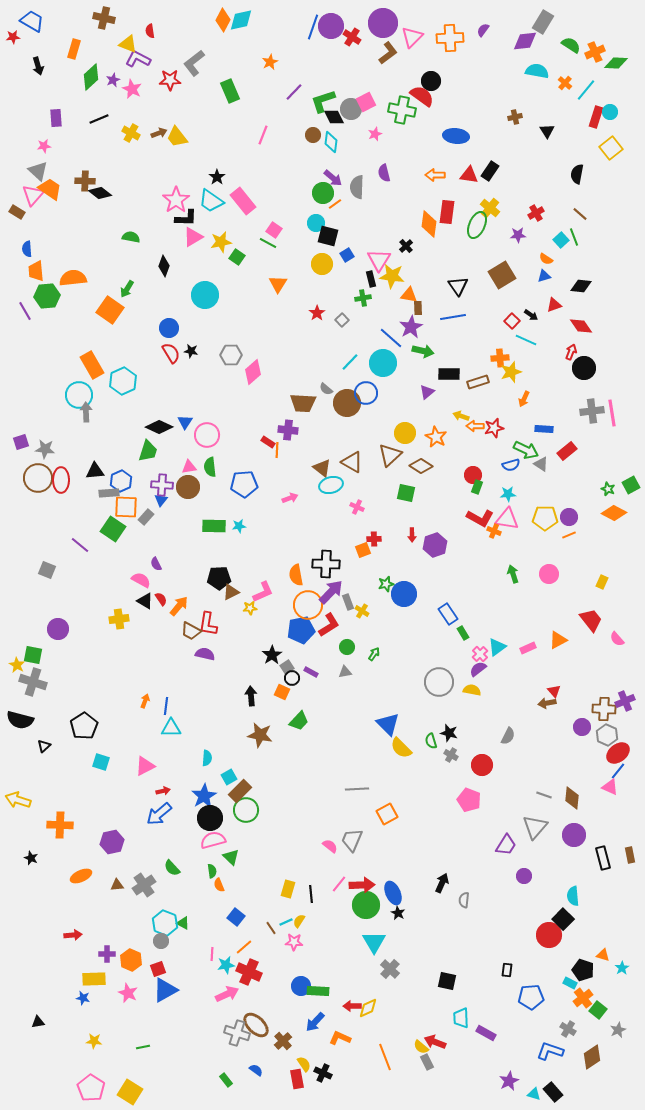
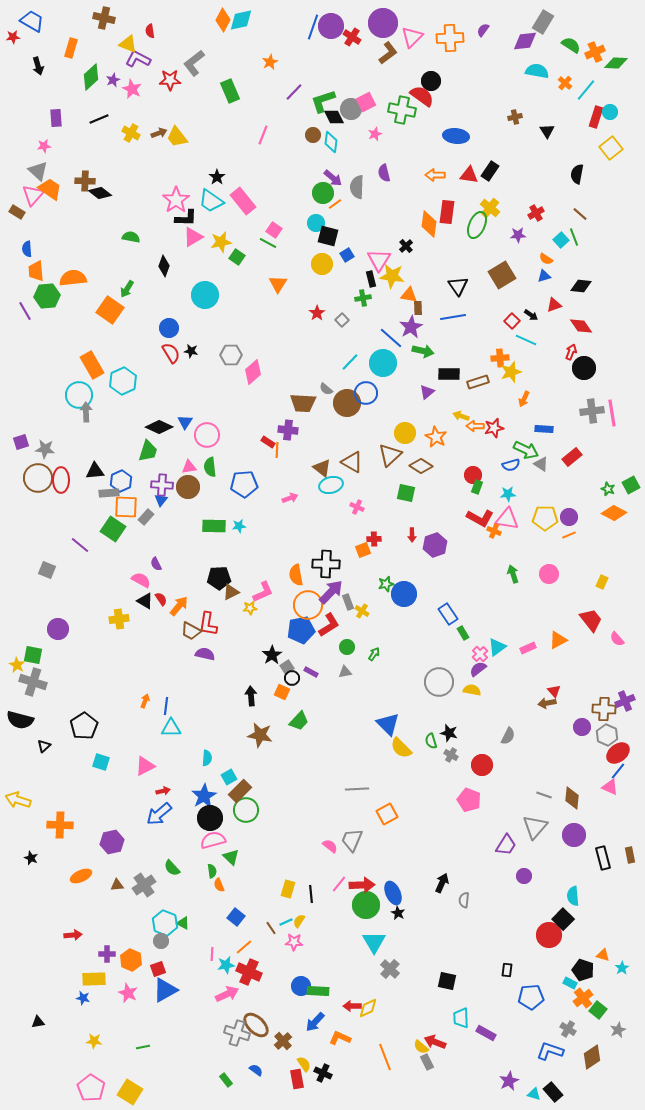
orange rectangle at (74, 49): moved 3 px left, 1 px up
red rectangle at (567, 451): moved 5 px right, 6 px down
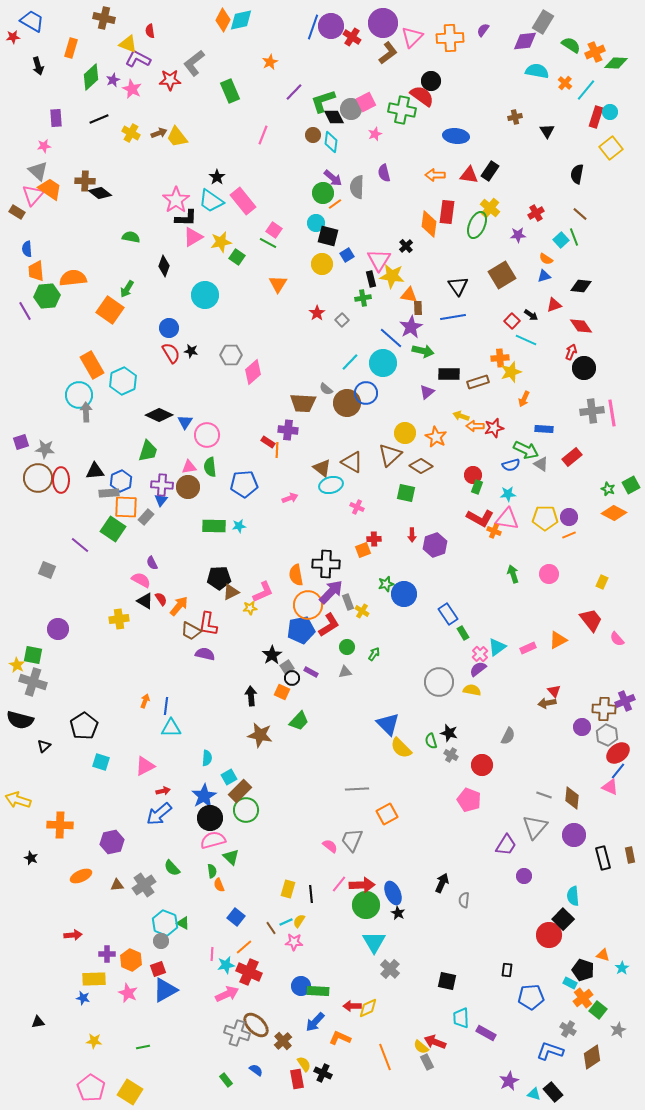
black diamond at (159, 427): moved 12 px up
purple semicircle at (156, 564): moved 4 px left, 1 px up
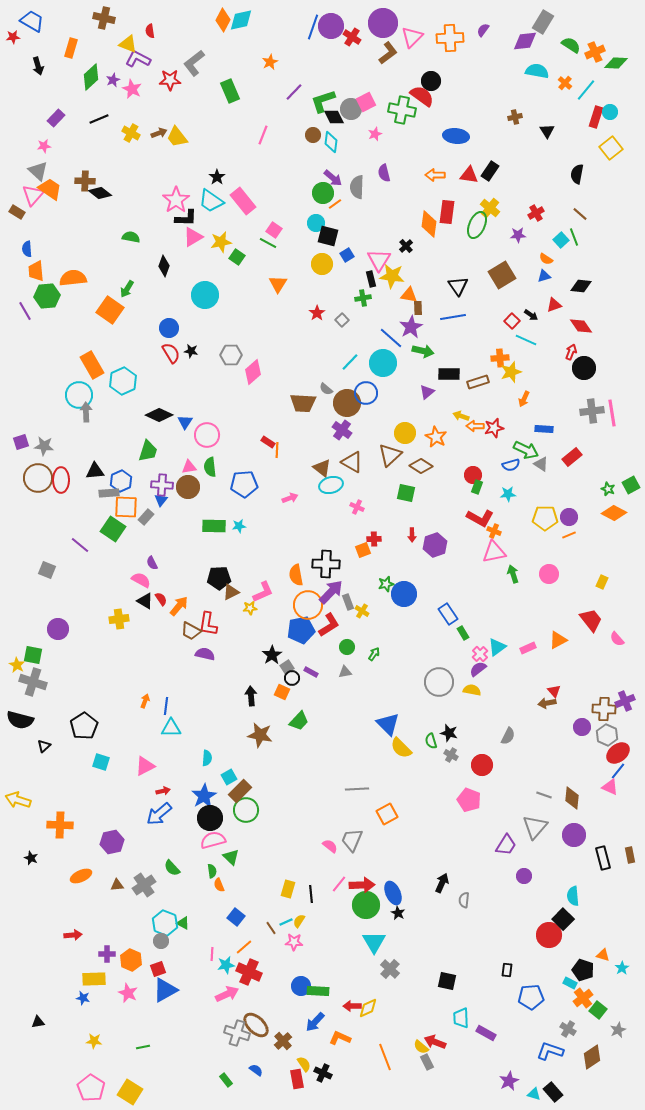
purple rectangle at (56, 118): rotated 48 degrees clockwise
purple cross at (288, 430): moved 54 px right; rotated 30 degrees clockwise
gray star at (45, 449): moved 1 px left, 3 px up
pink triangle at (507, 519): moved 13 px left, 33 px down; rotated 20 degrees counterclockwise
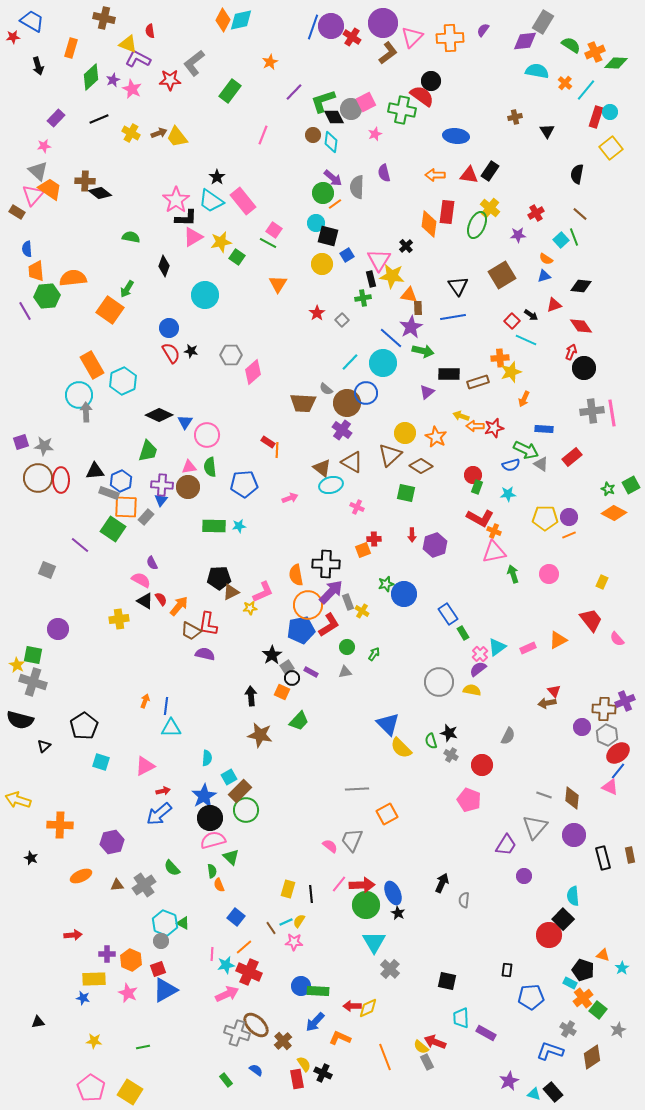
green rectangle at (230, 91): rotated 60 degrees clockwise
gray rectangle at (109, 493): rotated 24 degrees clockwise
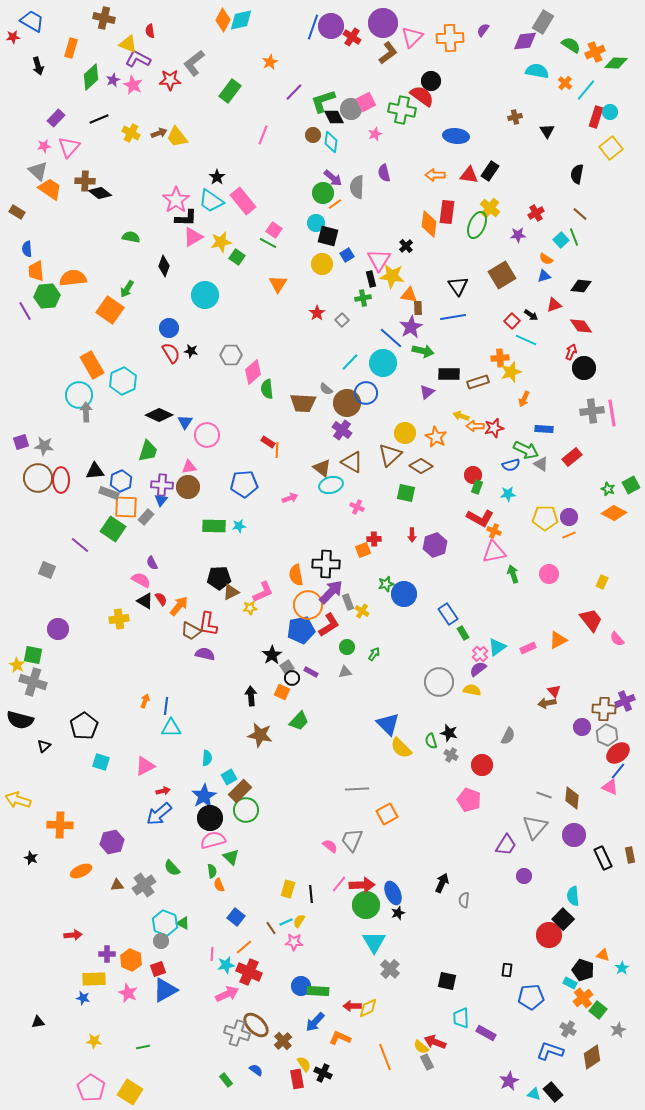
pink star at (132, 89): moved 1 px right, 4 px up
pink triangle at (33, 195): moved 36 px right, 48 px up
green semicircle at (210, 467): moved 57 px right, 78 px up
black rectangle at (603, 858): rotated 10 degrees counterclockwise
orange ellipse at (81, 876): moved 5 px up
black star at (398, 913): rotated 24 degrees clockwise
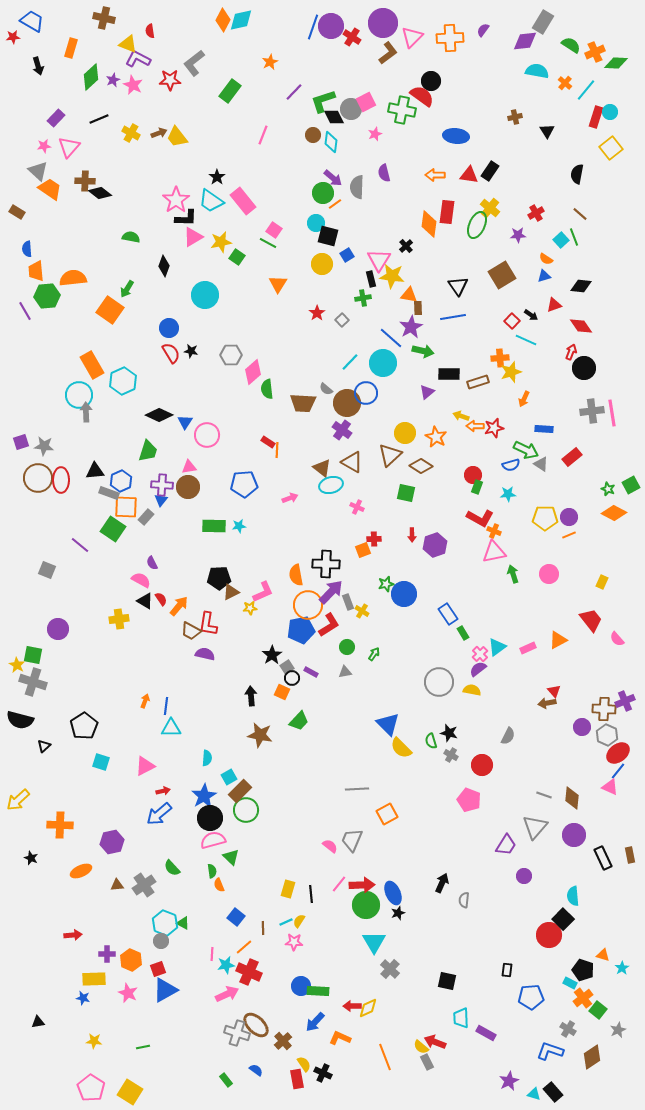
yellow arrow at (18, 800): rotated 60 degrees counterclockwise
brown line at (271, 928): moved 8 px left; rotated 32 degrees clockwise
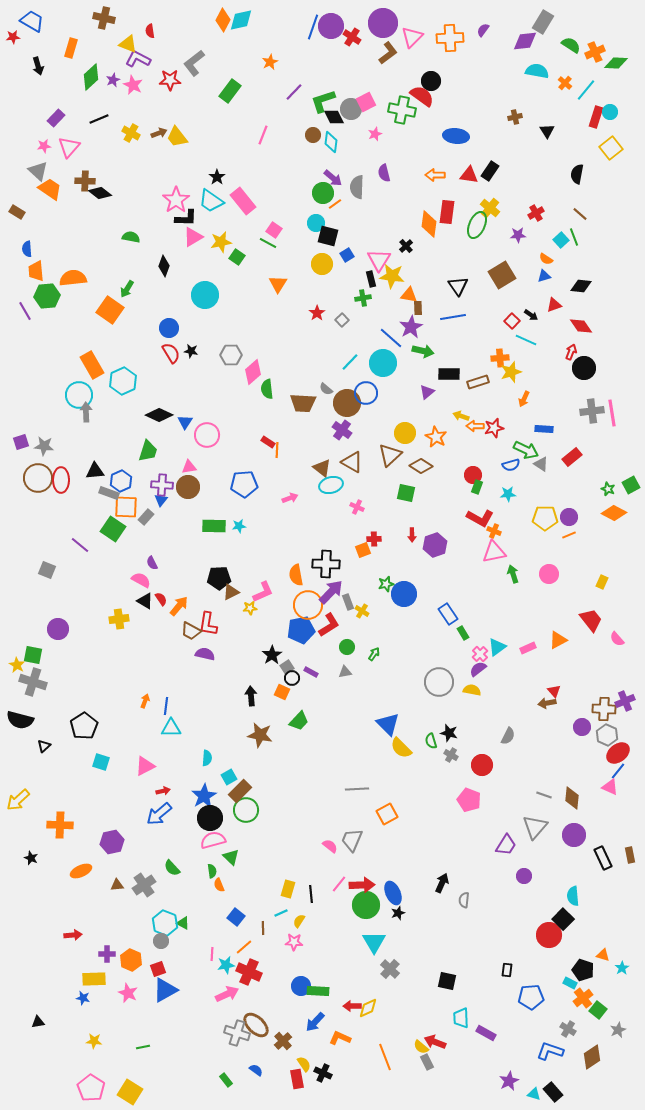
cyan line at (286, 922): moved 5 px left, 9 px up
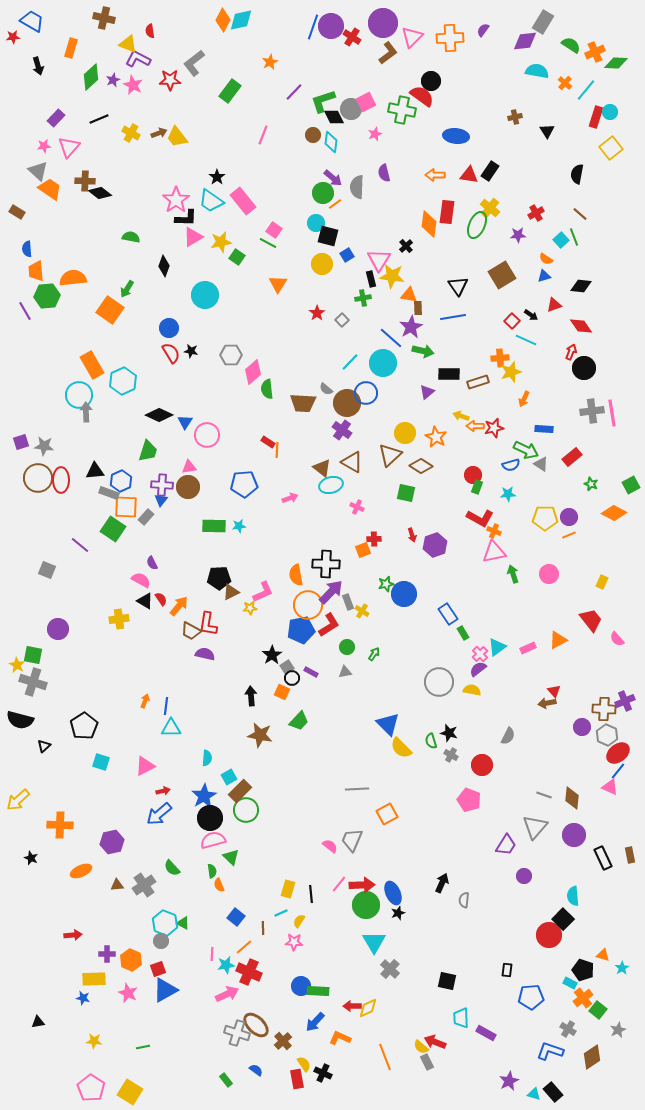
green star at (608, 489): moved 17 px left, 5 px up
red arrow at (412, 535): rotated 16 degrees counterclockwise
